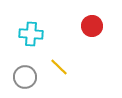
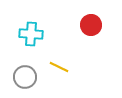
red circle: moved 1 px left, 1 px up
yellow line: rotated 18 degrees counterclockwise
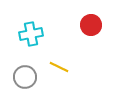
cyan cross: rotated 15 degrees counterclockwise
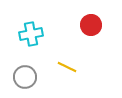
yellow line: moved 8 px right
